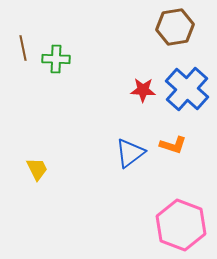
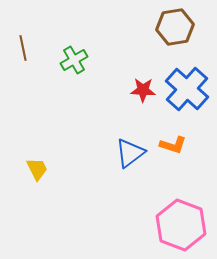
green cross: moved 18 px right, 1 px down; rotated 32 degrees counterclockwise
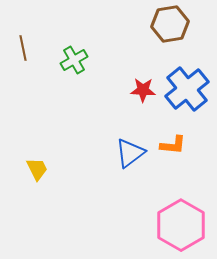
brown hexagon: moved 5 px left, 3 px up
blue cross: rotated 9 degrees clockwise
orange L-shape: rotated 12 degrees counterclockwise
pink hexagon: rotated 9 degrees clockwise
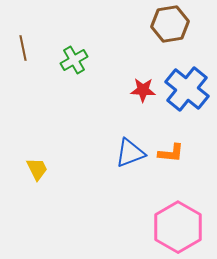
blue cross: rotated 12 degrees counterclockwise
orange L-shape: moved 2 px left, 8 px down
blue triangle: rotated 16 degrees clockwise
pink hexagon: moved 3 px left, 2 px down
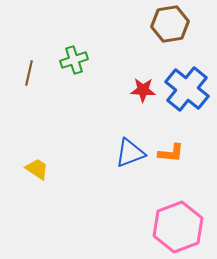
brown line: moved 6 px right, 25 px down; rotated 25 degrees clockwise
green cross: rotated 12 degrees clockwise
yellow trapezoid: rotated 30 degrees counterclockwise
pink hexagon: rotated 9 degrees clockwise
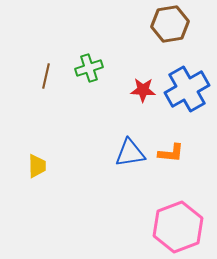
green cross: moved 15 px right, 8 px down
brown line: moved 17 px right, 3 px down
blue cross: rotated 21 degrees clockwise
blue triangle: rotated 12 degrees clockwise
yellow trapezoid: moved 3 px up; rotated 55 degrees clockwise
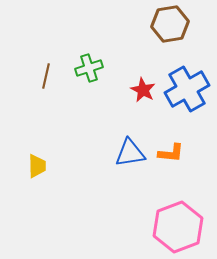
red star: rotated 25 degrees clockwise
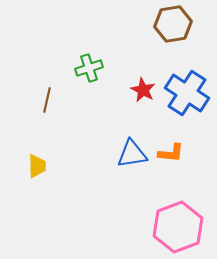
brown hexagon: moved 3 px right
brown line: moved 1 px right, 24 px down
blue cross: moved 4 px down; rotated 27 degrees counterclockwise
blue triangle: moved 2 px right, 1 px down
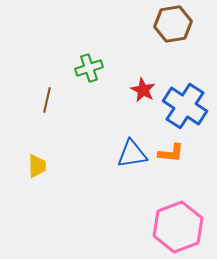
blue cross: moved 2 px left, 13 px down
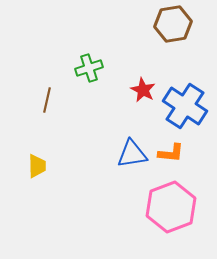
pink hexagon: moved 7 px left, 20 px up
